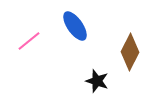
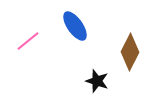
pink line: moved 1 px left
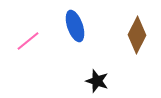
blue ellipse: rotated 16 degrees clockwise
brown diamond: moved 7 px right, 17 px up
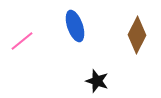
pink line: moved 6 px left
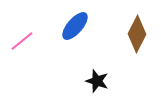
blue ellipse: rotated 60 degrees clockwise
brown diamond: moved 1 px up
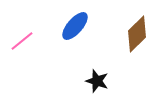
brown diamond: rotated 18 degrees clockwise
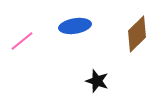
blue ellipse: rotated 40 degrees clockwise
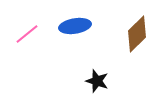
pink line: moved 5 px right, 7 px up
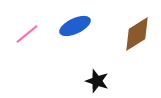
blue ellipse: rotated 16 degrees counterclockwise
brown diamond: rotated 12 degrees clockwise
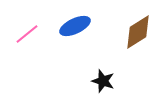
brown diamond: moved 1 px right, 2 px up
black star: moved 6 px right
